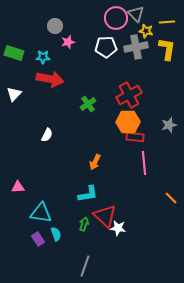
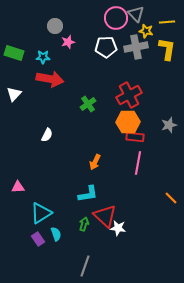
pink line: moved 6 px left; rotated 15 degrees clockwise
cyan triangle: rotated 40 degrees counterclockwise
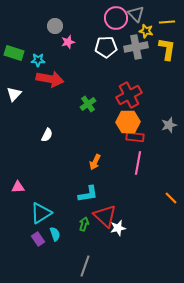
cyan star: moved 5 px left, 3 px down
white star: rotated 21 degrees counterclockwise
cyan semicircle: moved 1 px left
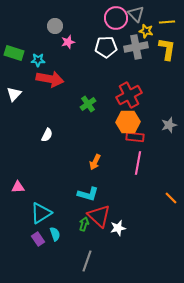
cyan L-shape: rotated 25 degrees clockwise
red triangle: moved 6 px left
gray line: moved 2 px right, 5 px up
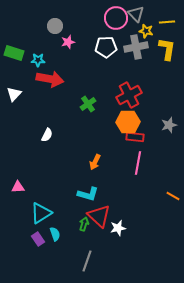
orange line: moved 2 px right, 2 px up; rotated 16 degrees counterclockwise
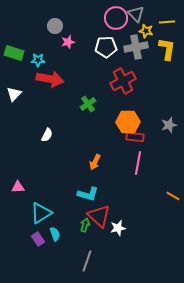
red cross: moved 6 px left, 14 px up
green arrow: moved 1 px right, 1 px down
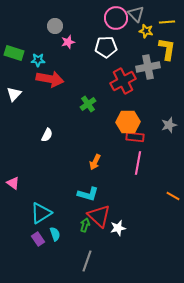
gray cross: moved 12 px right, 20 px down
pink triangle: moved 5 px left, 4 px up; rotated 40 degrees clockwise
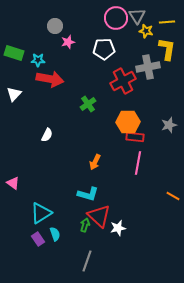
gray triangle: moved 1 px right, 2 px down; rotated 12 degrees clockwise
white pentagon: moved 2 px left, 2 px down
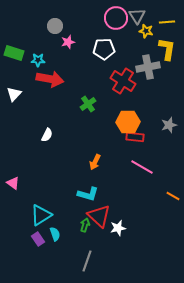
red cross: rotated 30 degrees counterclockwise
pink line: moved 4 px right, 4 px down; rotated 70 degrees counterclockwise
cyan triangle: moved 2 px down
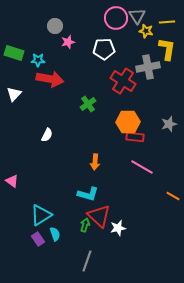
gray star: moved 1 px up
orange arrow: rotated 21 degrees counterclockwise
pink triangle: moved 1 px left, 2 px up
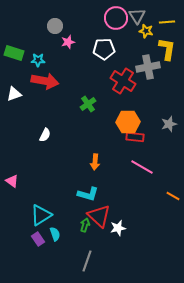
red arrow: moved 5 px left, 2 px down
white triangle: rotated 28 degrees clockwise
white semicircle: moved 2 px left
